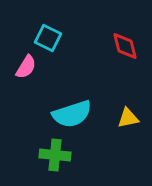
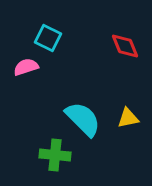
red diamond: rotated 8 degrees counterclockwise
pink semicircle: rotated 140 degrees counterclockwise
cyan semicircle: moved 11 px right, 5 px down; rotated 117 degrees counterclockwise
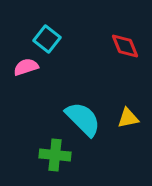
cyan square: moved 1 px left, 1 px down; rotated 12 degrees clockwise
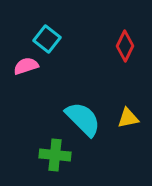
red diamond: rotated 48 degrees clockwise
pink semicircle: moved 1 px up
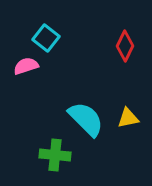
cyan square: moved 1 px left, 1 px up
cyan semicircle: moved 3 px right
